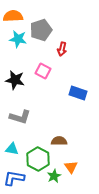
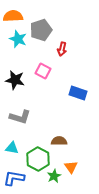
cyan star: rotated 12 degrees clockwise
cyan triangle: moved 1 px up
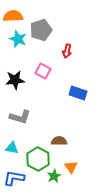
red arrow: moved 5 px right, 2 px down
black star: rotated 18 degrees counterclockwise
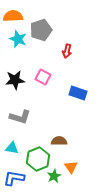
pink square: moved 6 px down
green hexagon: rotated 10 degrees clockwise
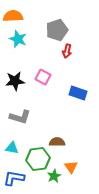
gray pentagon: moved 16 px right
black star: moved 1 px down
brown semicircle: moved 2 px left, 1 px down
green hexagon: rotated 15 degrees clockwise
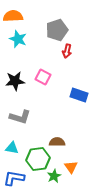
blue rectangle: moved 1 px right, 2 px down
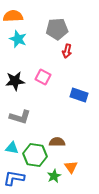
gray pentagon: moved 1 px up; rotated 15 degrees clockwise
green hexagon: moved 3 px left, 4 px up; rotated 15 degrees clockwise
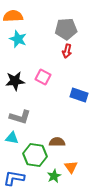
gray pentagon: moved 9 px right
cyan triangle: moved 10 px up
